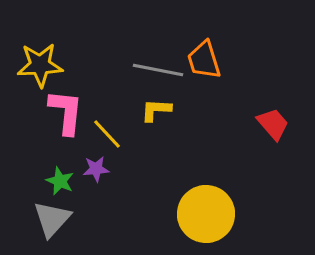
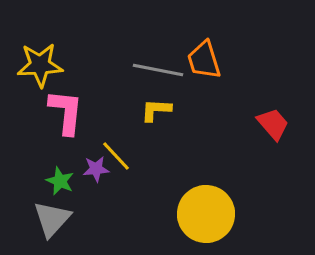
yellow line: moved 9 px right, 22 px down
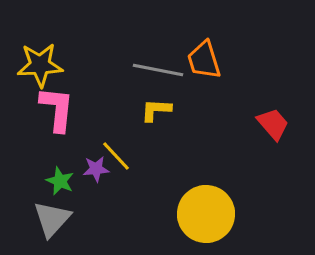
pink L-shape: moved 9 px left, 3 px up
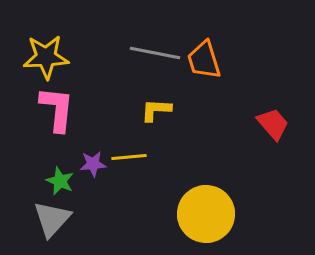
yellow star: moved 6 px right, 8 px up
gray line: moved 3 px left, 17 px up
yellow line: moved 13 px right, 1 px down; rotated 52 degrees counterclockwise
purple star: moved 3 px left, 5 px up
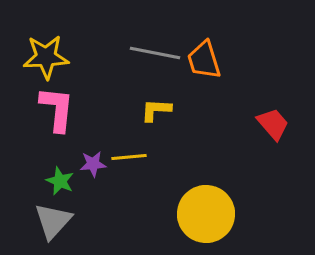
gray triangle: moved 1 px right, 2 px down
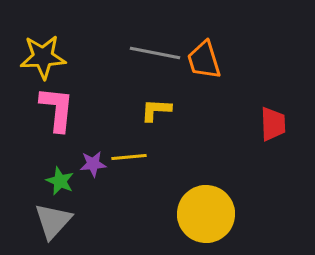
yellow star: moved 3 px left
red trapezoid: rotated 39 degrees clockwise
